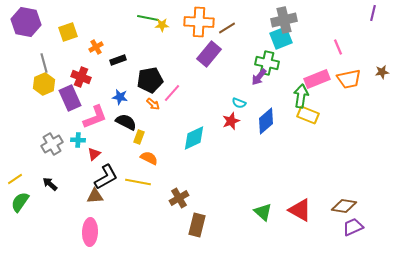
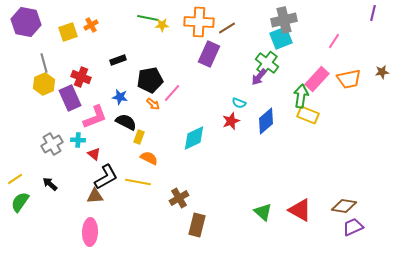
orange cross at (96, 47): moved 5 px left, 22 px up
pink line at (338, 47): moved 4 px left, 6 px up; rotated 56 degrees clockwise
purple rectangle at (209, 54): rotated 15 degrees counterclockwise
green cross at (267, 63): rotated 25 degrees clockwise
pink rectangle at (317, 79): rotated 25 degrees counterclockwise
red triangle at (94, 154): rotated 40 degrees counterclockwise
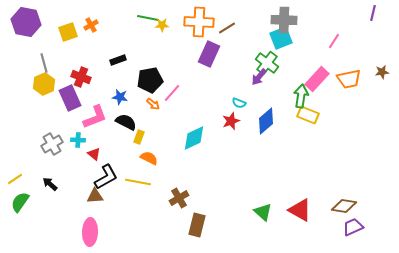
gray cross at (284, 20): rotated 15 degrees clockwise
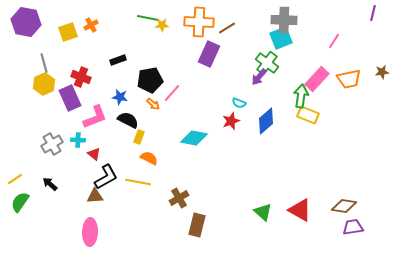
black semicircle at (126, 122): moved 2 px right, 2 px up
cyan diamond at (194, 138): rotated 36 degrees clockwise
purple trapezoid at (353, 227): rotated 15 degrees clockwise
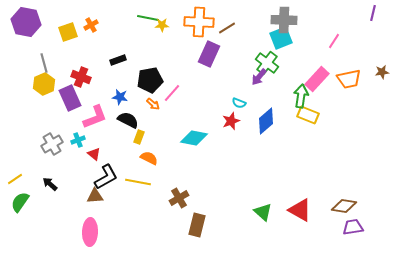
cyan cross at (78, 140): rotated 24 degrees counterclockwise
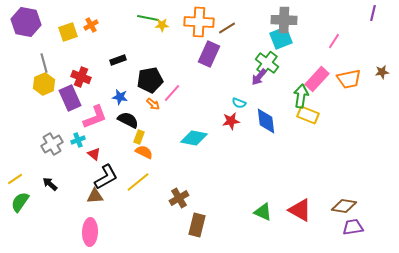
red star at (231, 121): rotated 12 degrees clockwise
blue diamond at (266, 121): rotated 56 degrees counterclockwise
orange semicircle at (149, 158): moved 5 px left, 6 px up
yellow line at (138, 182): rotated 50 degrees counterclockwise
green triangle at (263, 212): rotated 18 degrees counterclockwise
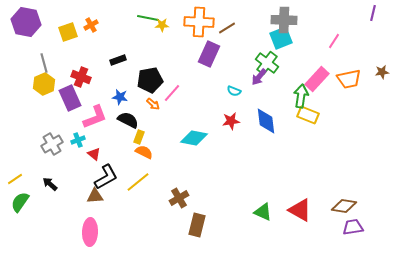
cyan semicircle at (239, 103): moved 5 px left, 12 px up
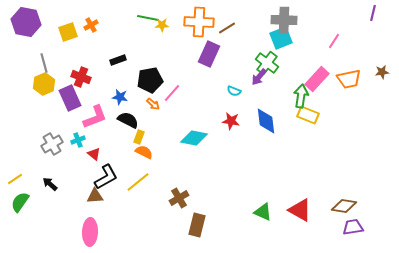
red star at (231, 121): rotated 18 degrees clockwise
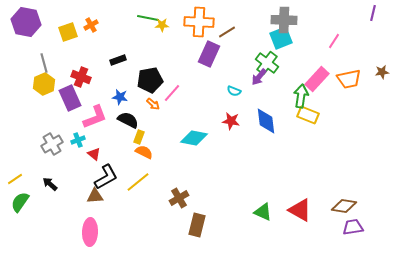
brown line at (227, 28): moved 4 px down
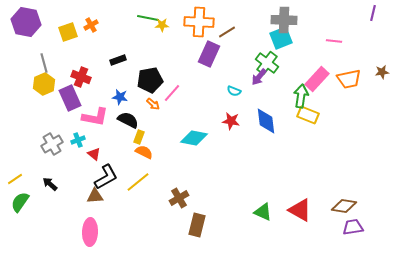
pink line at (334, 41): rotated 63 degrees clockwise
pink L-shape at (95, 117): rotated 32 degrees clockwise
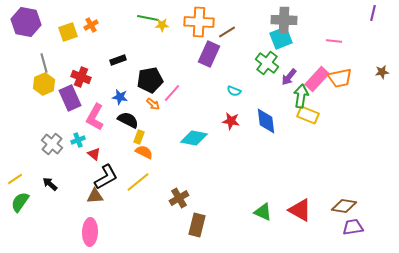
purple arrow at (259, 77): moved 30 px right
orange trapezoid at (349, 79): moved 9 px left, 1 px up
pink L-shape at (95, 117): rotated 108 degrees clockwise
gray cross at (52, 144): rotated 20 degrees counterclockwise
